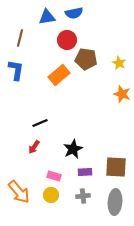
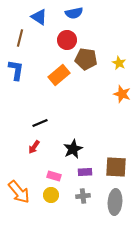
blue triangle: moved 8 px left; rotated 42 degrees clockwise
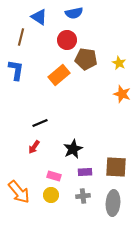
brown line: moved 1 px right, 1 px up
gray ellipse: moved 2 px left, 1 px down
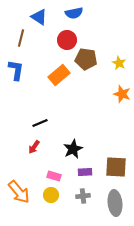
brown line: moved 1 px down
gray ellipse: moved 2 px right; rotated 10 degrees counterclockwise
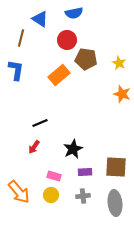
blue triangle: moved 1 px right, 2 px down
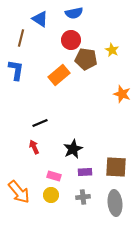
red circle: moved 4 px right
yellow star: moved 7 px left, 13 px up
red arrow: rotated 120 degrees clockwise
gray cross: moved 1 px down
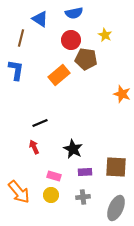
yellow star: moved 7 px left, 15 px up
black star: rotated 18 degrees counterclockwise
gray ellipse: moved 1 px right, 5 px down; rotated 30 degrees clockwise
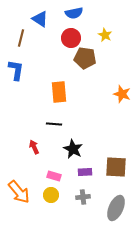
red circle: moved 2 px up
brown pentagon: moved 1 px left, 1 px up
orange rectangle: moved 17 px down; rotated 55 degrees counterclockwise
black line: moved 14 px right, 1 px down; rotated 28 degrees clockwise
